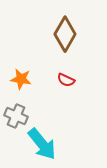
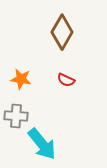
brown diamond: moved 3 px left, 2 px up
gray cross: rotated 20 degrees counterclockwise
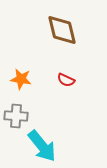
brown diamond: moved 2 px up; rotated 44 degrees counterclockwise
cyan arrow: moved 2 px down
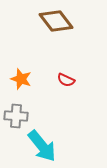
brown diamond: moved 6 px left, 9 px up; rotated 24 degrees counterclockwise
orange star: rotated 10 degrees clockwise
